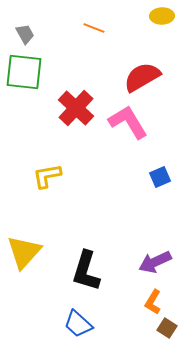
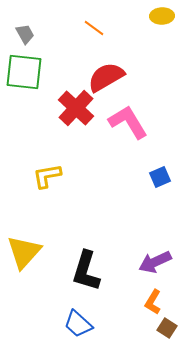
orange line: rotated 15 degrees clockwise
red semicircle: moved 36 px left
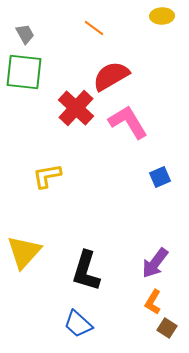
red semicircle: moved 5 px right, 1 px up
purple arrow: moved 1 px down; rotated 28 degrees counterclockwise
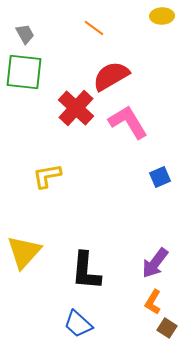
black L-shape: rotated 12 degrees counterclockwise
